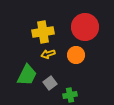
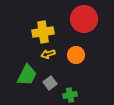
red circle: moved 1 px left, 8 px up
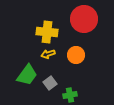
yellow cross: moved 4 px right; rotated 15 degrees clockwise
green trapezoid: rotated 10 degrees clockwise
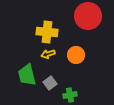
red circle: moved 4 px right, 3 px up
green trapezoid: rotated 130 degrees clockwise
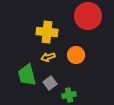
yellow arrow: moved 3 px down
green cross: moved 1 px left
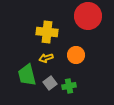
yellow arrow: moved 2 px left, 1 px down
green cross: moved 9 px up
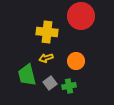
red circle: moved 7 px left
orange circle: moved 6 px down
